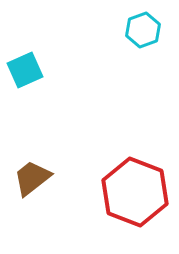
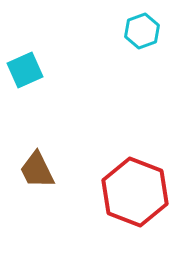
cyan hexagon: moved 1 px left, 1 px down
brown trapezoid: moved 5 px right, 8 px up; rotated 78 degrees counterclockwise
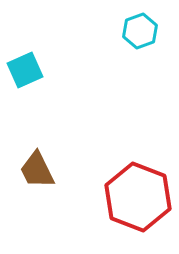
cyan hexagon: moved 2 px left
red hexagon: moved 3 px right, 5 px down
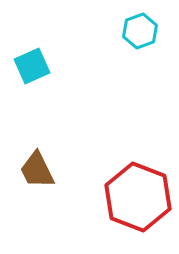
cyan square: moved 7 px right, 4 px up
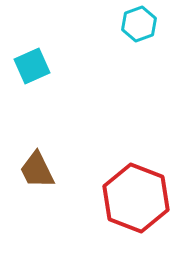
cyan hexagon: moved 1 px left, 7 px up
red hexagon: moved 2 px left, 1 px down
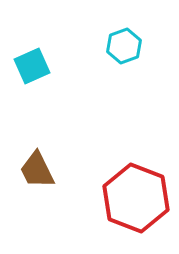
cyan hexagon: moved 15 px left, 22 px down
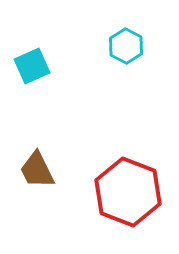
cyan hexagon: moved 2 px right; rotated 12 degrees counterclockwise
red hexagon: moved 8 px left, 6 px up
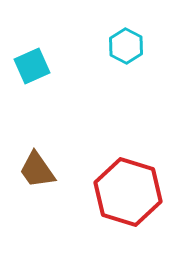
brown trapezoid: rotated 9 degrees counterclockwise
red hexagon: rotated 4 degrees counterclockwise
